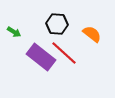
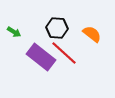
black hexagon: moved 4 px down
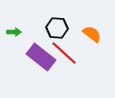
green arrow: rotated 32 degrees counterclockwise
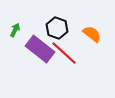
black hexagon: rotated 15 degrees clockwise
green arrow: moved 1 px right, 2 px up; rotated 64 degrees counterclockwise
purple rectangle: moved 1 px left, 8 px up
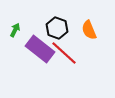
orange semicircle: moved 3 px left, 4 px up; rotated 150 degrees counterclockwise
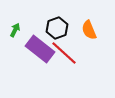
black hexagon: rotated 20 degrees clockwise
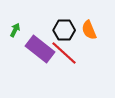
black hexagon: moved 7 px right, 2 px down; rotated 20 degrees clockwise
